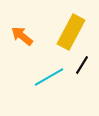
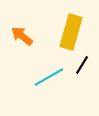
yellow rectangle: rotated 12 degrees counterclockwise
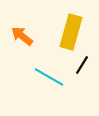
cyan line: rotated 60 degrees clockwise
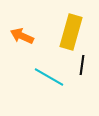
orange arrow: rotated 15 degrees counterclockwise
black line: rotated 24 degrees counterclockwise
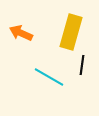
orange arrow: moved 1 px left, 3 px up
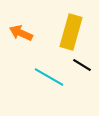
black line: rotated 66 degrees counterclockwise
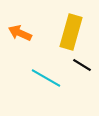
orange arrow: moved 1 px left
cyan line: moved 3 px left, 1 px down
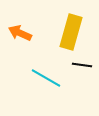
black line: rotated 24 degrees counterclockwise
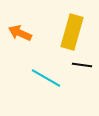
yellow rectangle: moved 1 px right
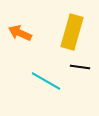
black line: moved 2 px left, 2 px down
cyan line: moved 3 px down
